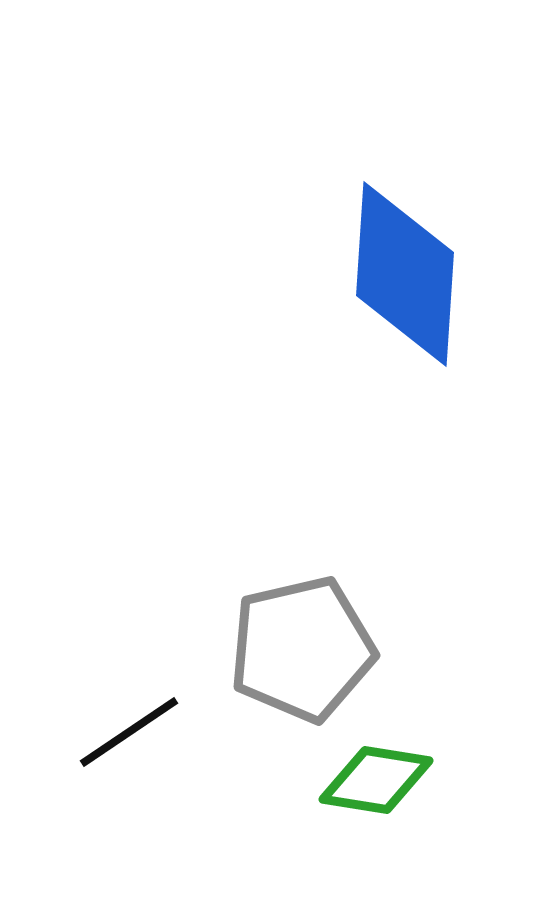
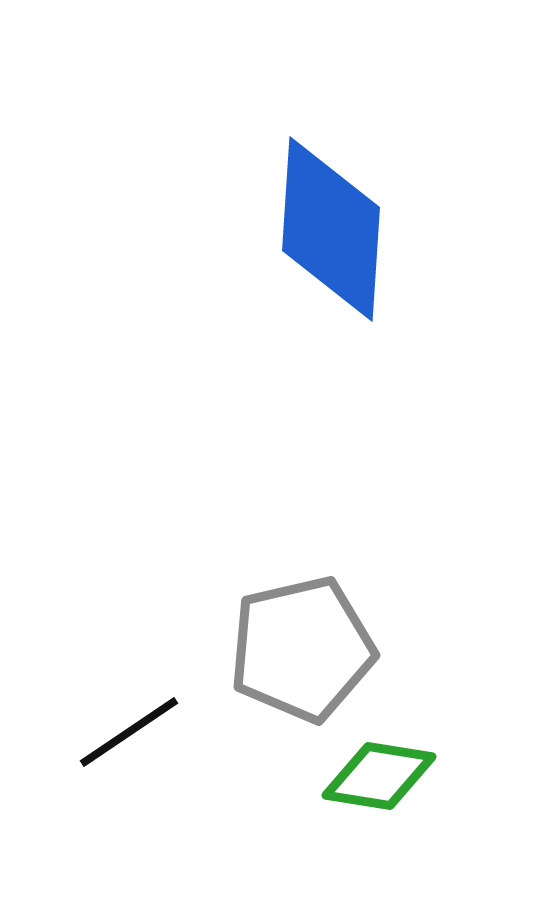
blue diamond: moved 74 px left, 45 px up
green diamond: moved 3 px right, 4 px up
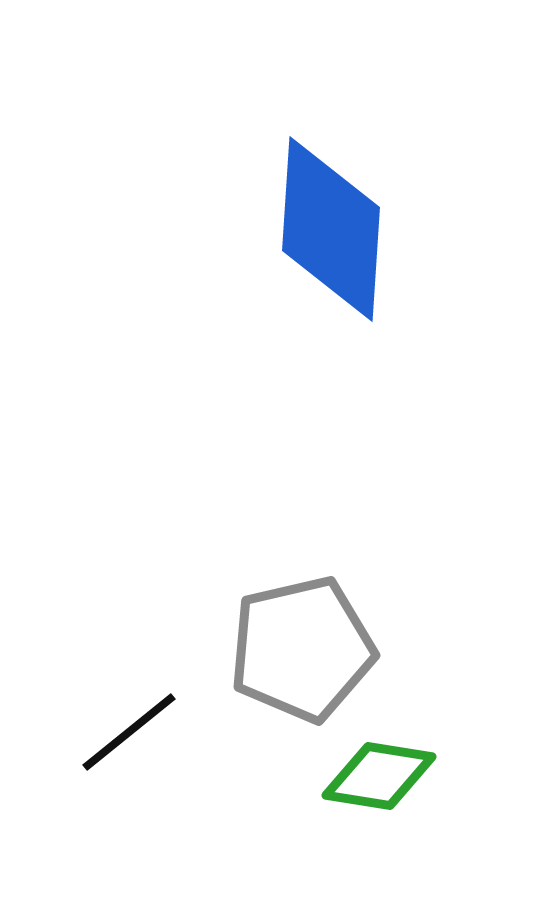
black line: rotated 5 degrees counterclockwise
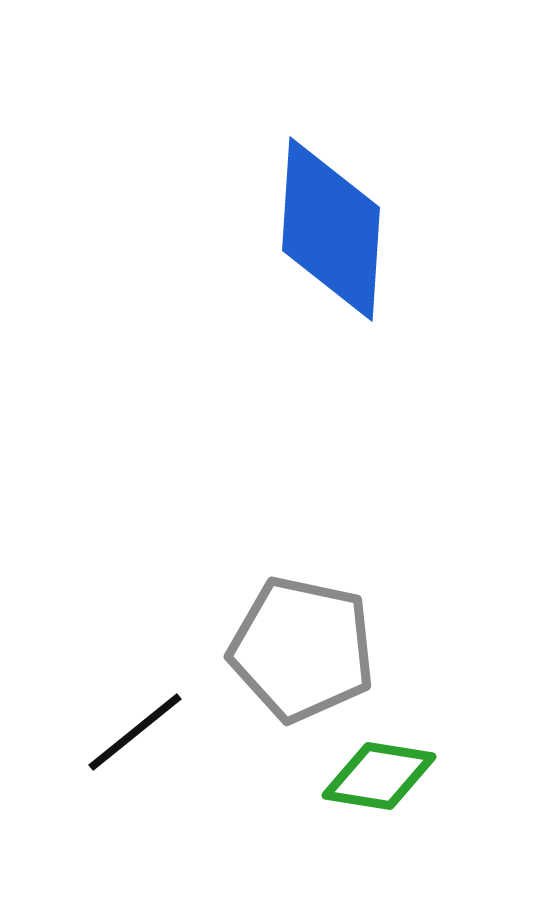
gray pentagon: rotated 25 degrees clockwise
black line: moved 6 px right
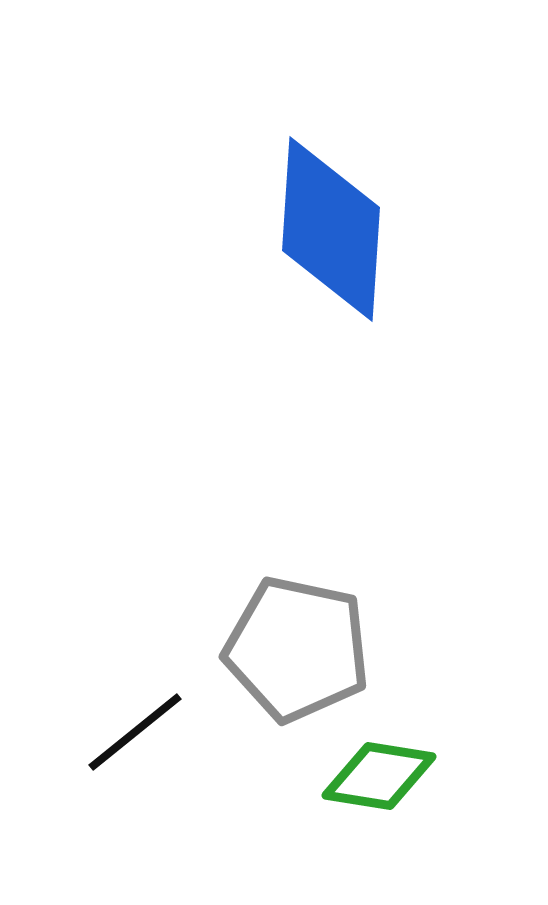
gray pentagon: moved 5 px left
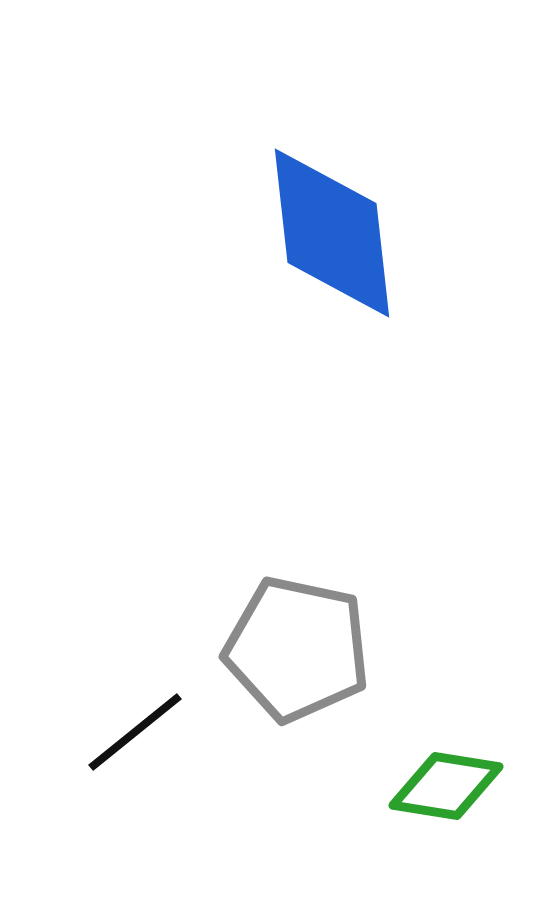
blue diamond: moved 1 px right, 4 px down; rotated 10 degrees counterclockwise
green diamond: moved 67 px right, 10 px down
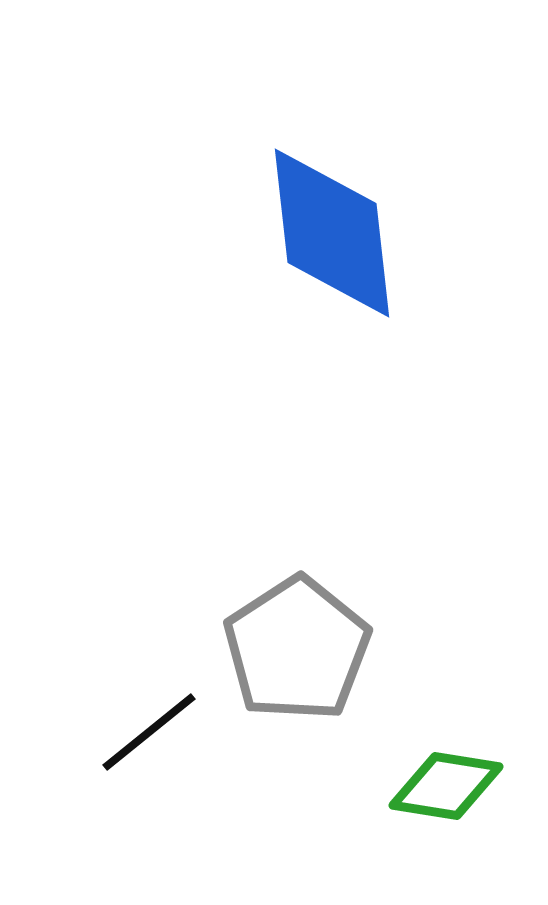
gray pentagon: rotated 27 degrees clockwise
black line: moved 14 px right
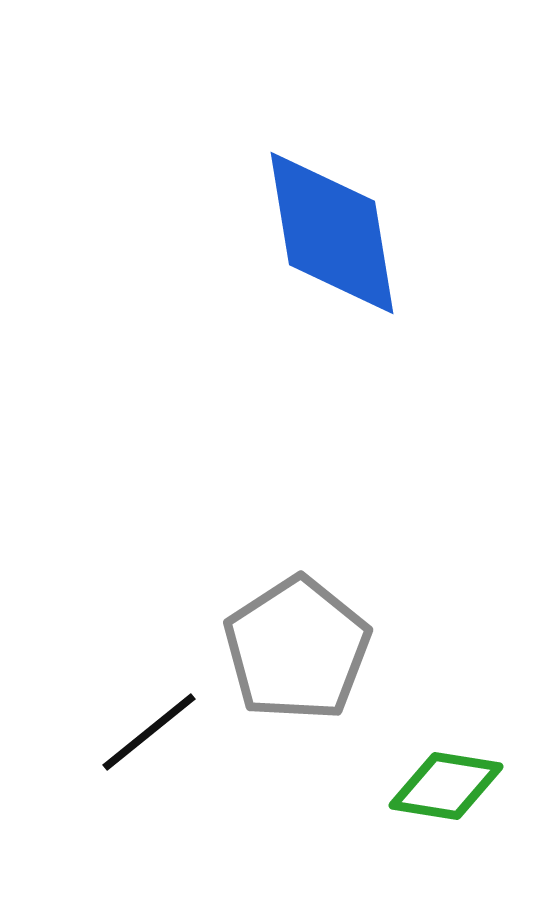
blue diamond: rotated 3 degrees counterclockwise
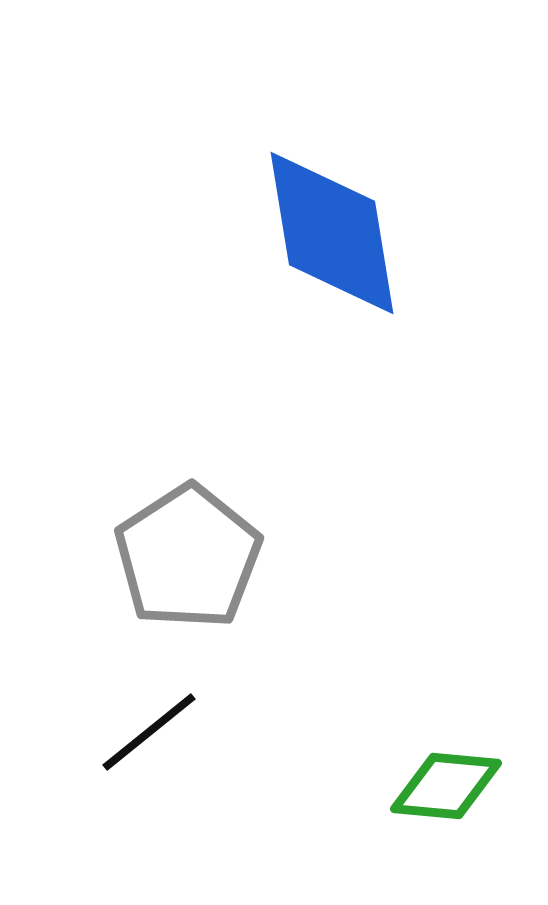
gray pentagon: moved 109 px left, 92 px up
green diamond: rotated 4 degrees counterclockwise
